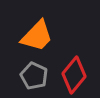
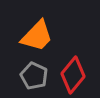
red diamond: moved 1 px left
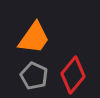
orange trapezoid: moved 3 px left, 2 px down; rotated 9 degrees counterclockwise
